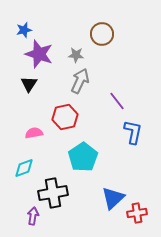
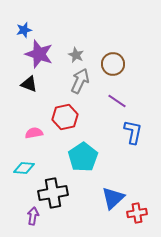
brown circle: moved 11 px right, 30 px down
gray star: rotated 21 degrees clockwise
black triangle: rotated 42 degrees counterclockwise
purple line: rotated 18 degrees counterclockwise
cyan diamond: rotated 25 degrees clockwise
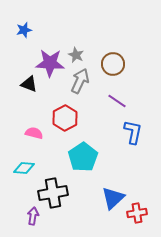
purple star: moved 11 px right, 9 px down; rotated 16 degrees counterclockwise
red hexagon: moved 1 px down; rotated 15 degrees counterclockwise
pink semicircle: rotated 24 degrees clockwise
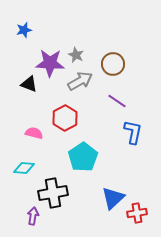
gray arrow: rotated 35 degrees clockwise
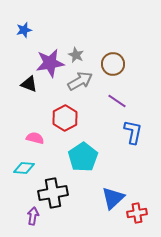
purple star: rotated 12 degrees counterclockwise
pink semicircle: moved 1 px right, 5 px down
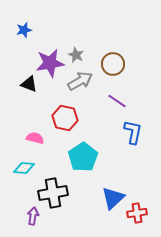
red hexagon: rotated 20 degrees counterclockwise
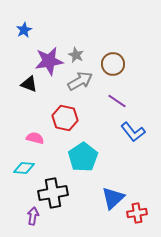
blue star: rotated 14 degrees counterclockwise
purple star: moved 1 px left, 2 px up
blue L-shape: rotated 130 degrees clockwise
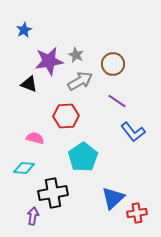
red hexagon: moved 1 px right, 2 px up; rotated 15 degrees counterclockwise
